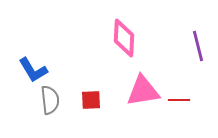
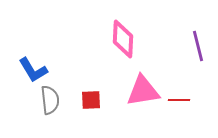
pink diamond: moved 1 px left, 1 px down
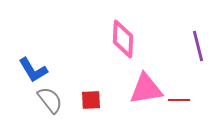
pink triangle: moved 3 px right, 2 px up
gray semicircle: rotated 32 degrees counterclockwise
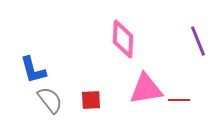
purple line: moved 5 px up; rotated 8 degrees counterclockwise
blue L-shape: rotated 16 degrees clockwise
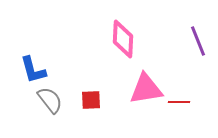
red line: moved 2 px down
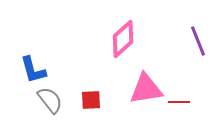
pink diamond: rotated 45 degrees clockwise
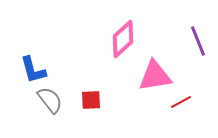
pink triangle: moved 9 px right, 13 px up
red line: moved 2 px right; rotated 30 degrees counterclockwise
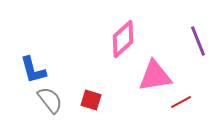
red square: rotated 20 degrees clockwise
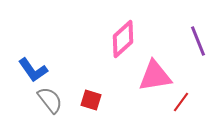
blue L-shape: rotated 20 degrees counterclockwise
red line: rotated 25 degrees counterclockwise
